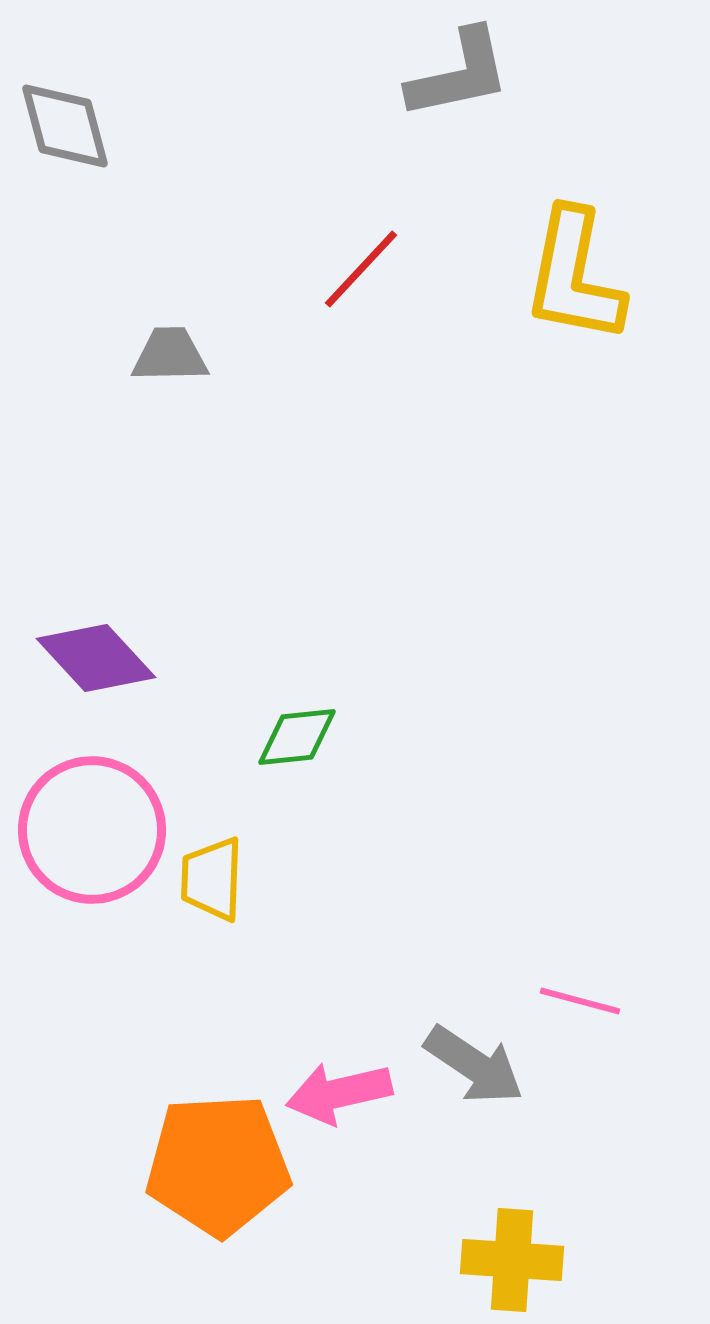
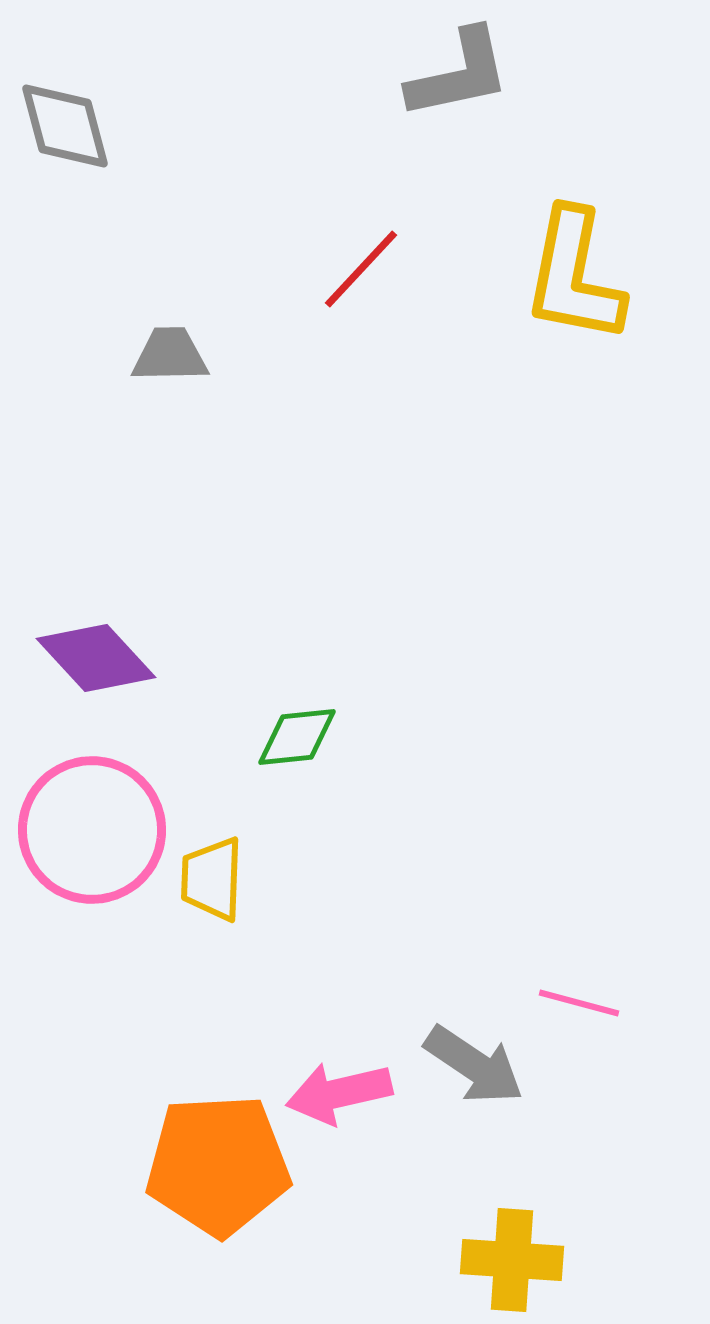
pink line: moved 1 px left, 2 px down
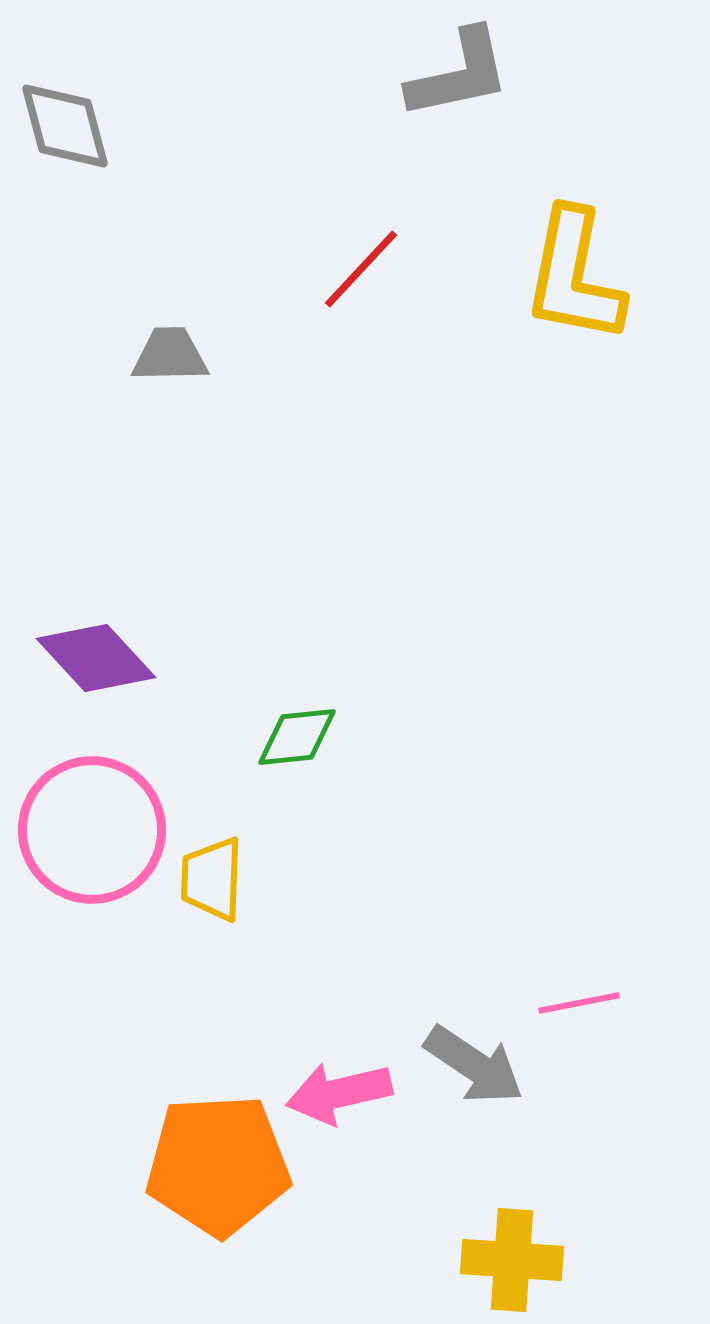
pink line: rotated 26 degrees counterclockwise
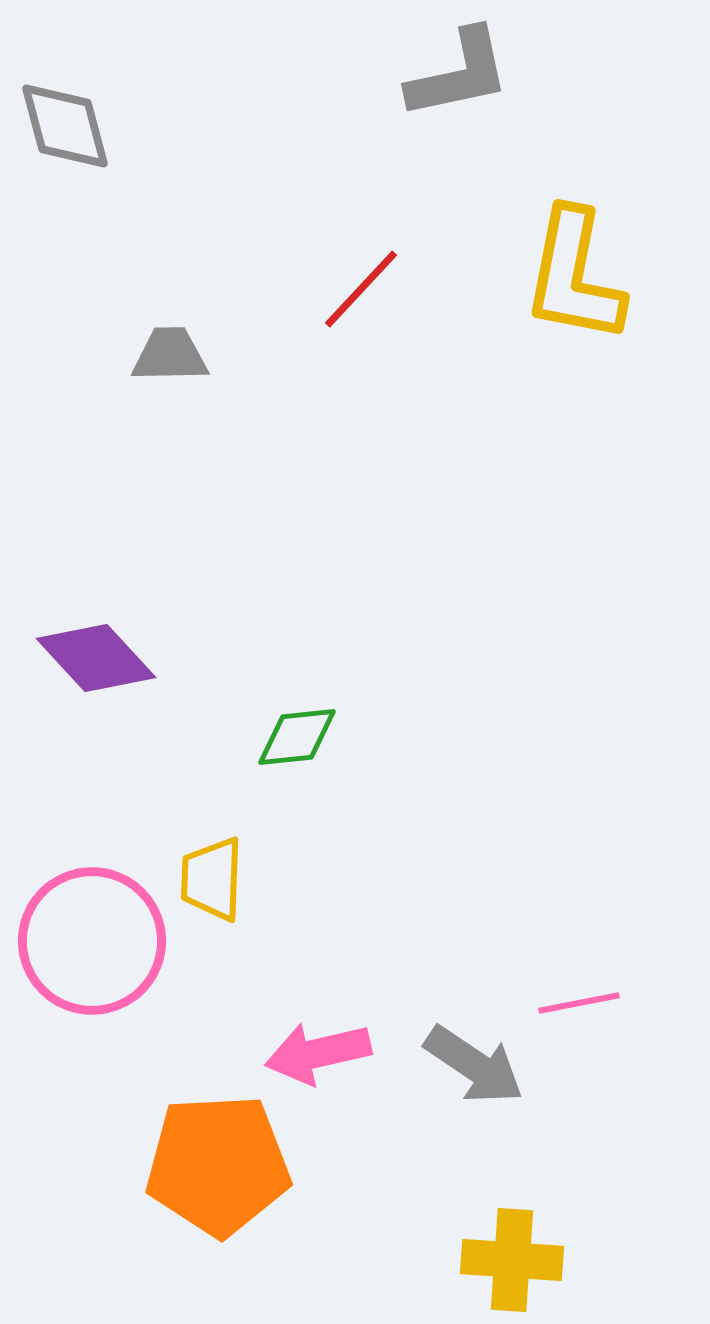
red line: moved 20 px down
pink circle: moved 111 px down
pink arrow: moved 21 px left, 40 px up
